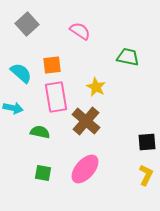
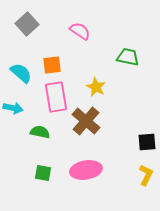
pink ellipse: moved 1 px right, 1 px down; rotated 40 degrees clockwise
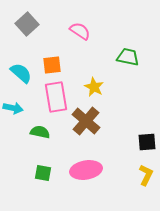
yellow star: moved 2 px left
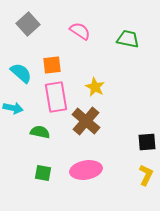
gray square: moved 1 px right
green trapezoid: moved 18 px up
yellow star: moved 1 px right
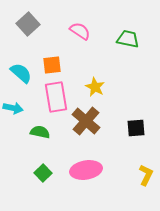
black square: moved 11 px left, 14 px up
green square: rotated 36 degrees clockwise
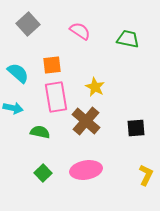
cyan semicircle: moved 3 px left
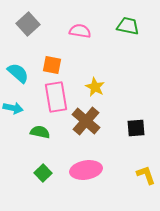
pink semicircle: rotated 25 degrees counterclockwise
green trapezoid: moved 13 px up
orange square: rotated 18 degrees clockwise
yellow L-shape: rotated 45 degrees counterclockwise
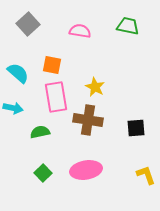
brown cross: moved 2 px right, 1 px up; rotated 32 degrees counterclockwise
green semicircle: rotated 24 degrees counterclockwise
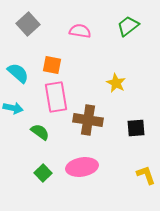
green trapezoid: rotated 50 degrees counterclockwise
yellow star: moved 21 px right, 4 px up
green semicircle: rotated 48 degrees clockwise
pink ellipse: moved 4 px left, 3 px up
